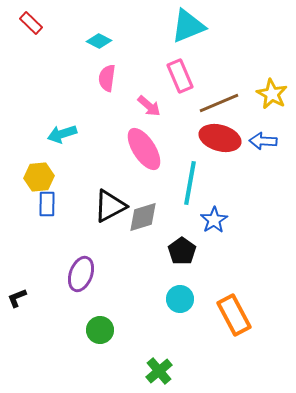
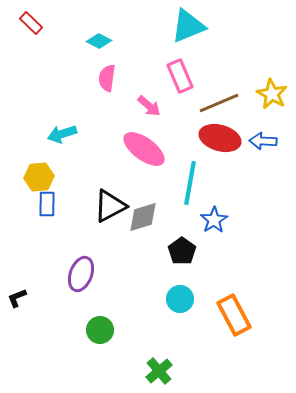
pink ellipse: rotated 21 degrees counterclockwise
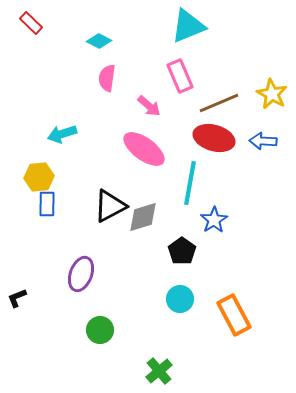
red ellipse: moved 6 px left
